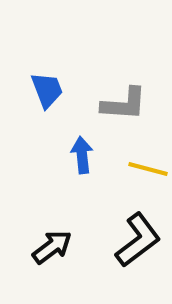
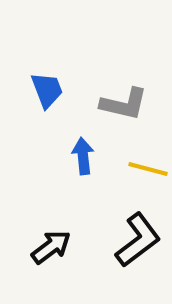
gray L-shape: rotated 9 degrees clockwise
blue arrow: moved 1 px right, 1 px down
black arrow: moved 1 px left
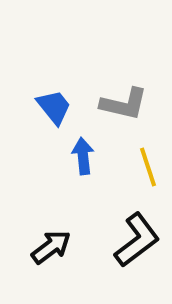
blue trapezoid: moved 7 px right, 17 px down; rotated 18 degrees counterclockwise
yellow line: moved 2 px up; rotated 57 degrees clockwise
black L-shape: moved 1 px left
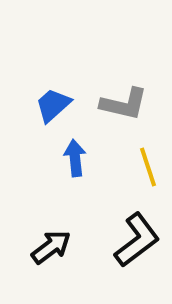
blue trapezoid: moved 1 px left, 2 px up; rotated 93 degrees counterclockwise
blue arrow: moved 8 px left, 2 px down
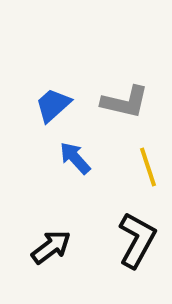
gray L-shape: moved 1 px right, 2 px up
blue arrow: rotated 36 degrees counterclockwise
black L-shape: rotated 24 degrees counterclockwise
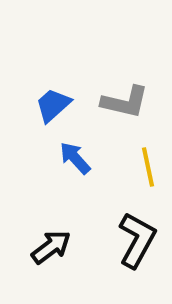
yellow line: rotated 6 degrees clockwise
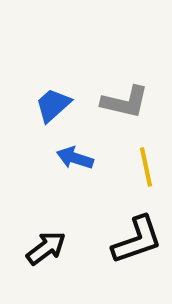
blue arrow: rotated 30 degrees counterclockwise
yellow line: moved 2 px left
black L-shape: rotated 42 degrees clockwise
black arrow: moved 5 px left, 1 px down
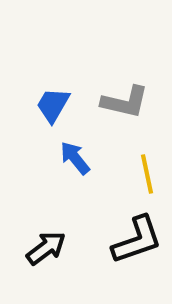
blue trapezoid: rotated 18 degrees counterclockwise
blue arrow: rotated 33 degrees clockwise
yellow line: moved 1 px right, 7 px down
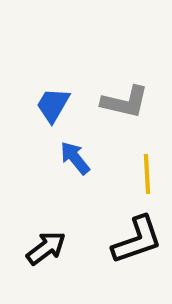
yellow line: rotated 9 degrees clockwise
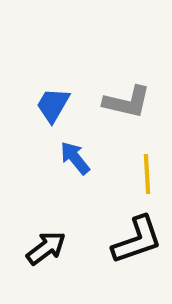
gray L-shape: moved 2 px right
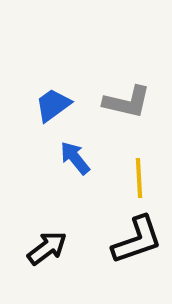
blue trapezoid: rotated 24 degrees clockwise
yellow line: moved 8 px left, 4 px down
black arrow: moved 1 px right
